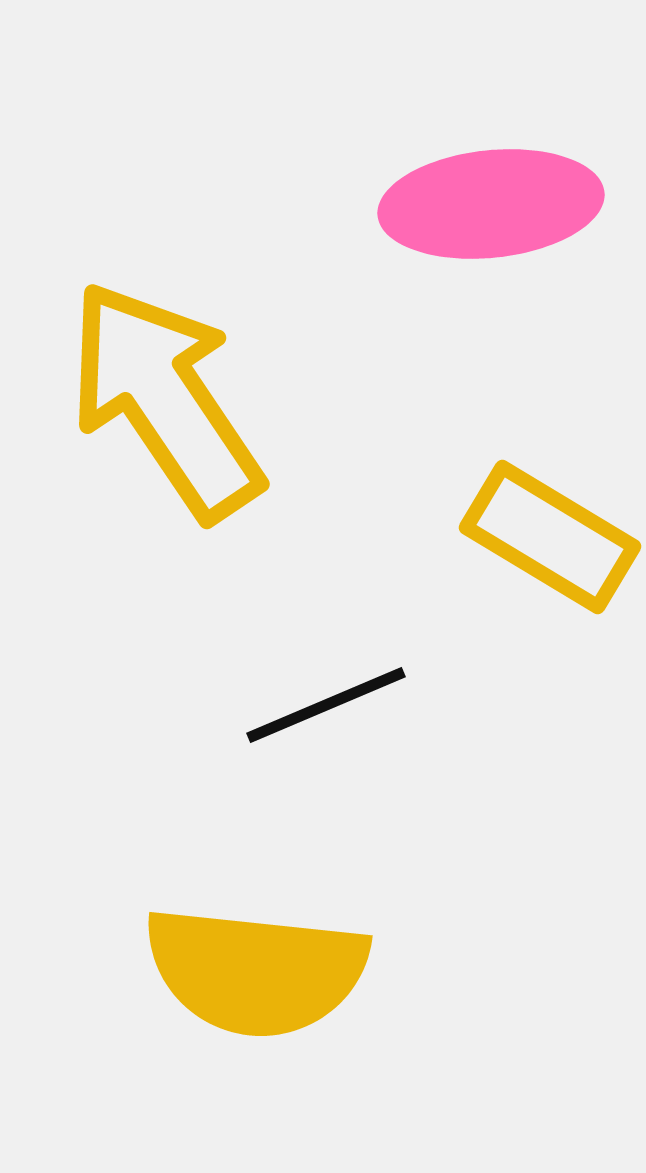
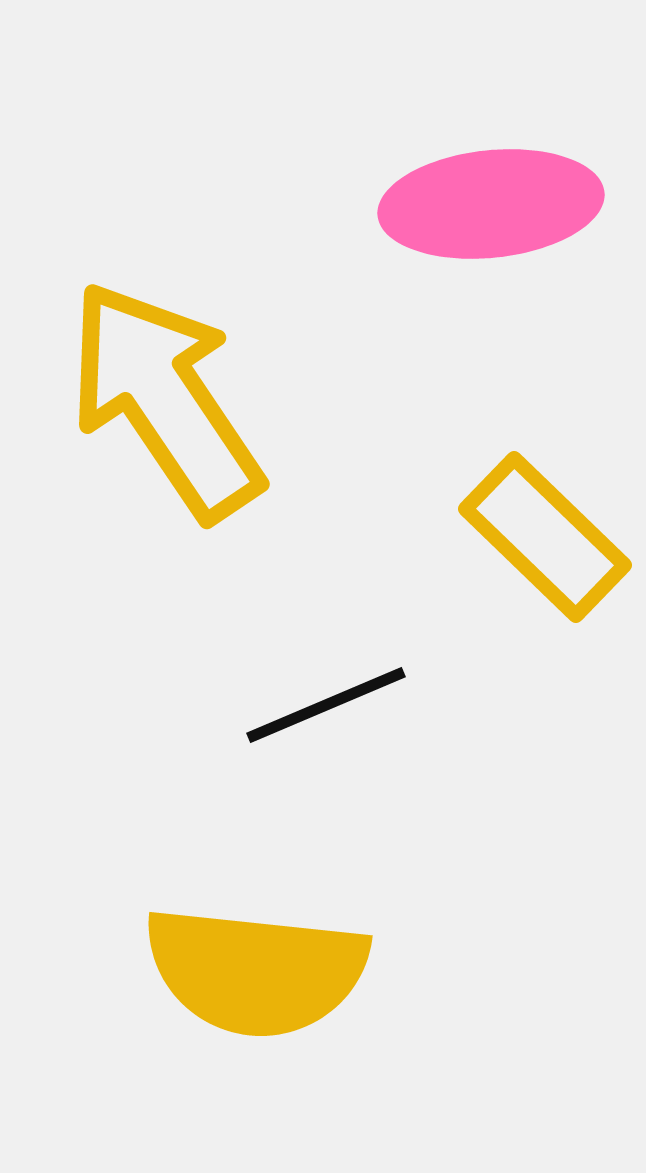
yellow rectangle: moved 5 px left; rotated 13 degrees clockwise
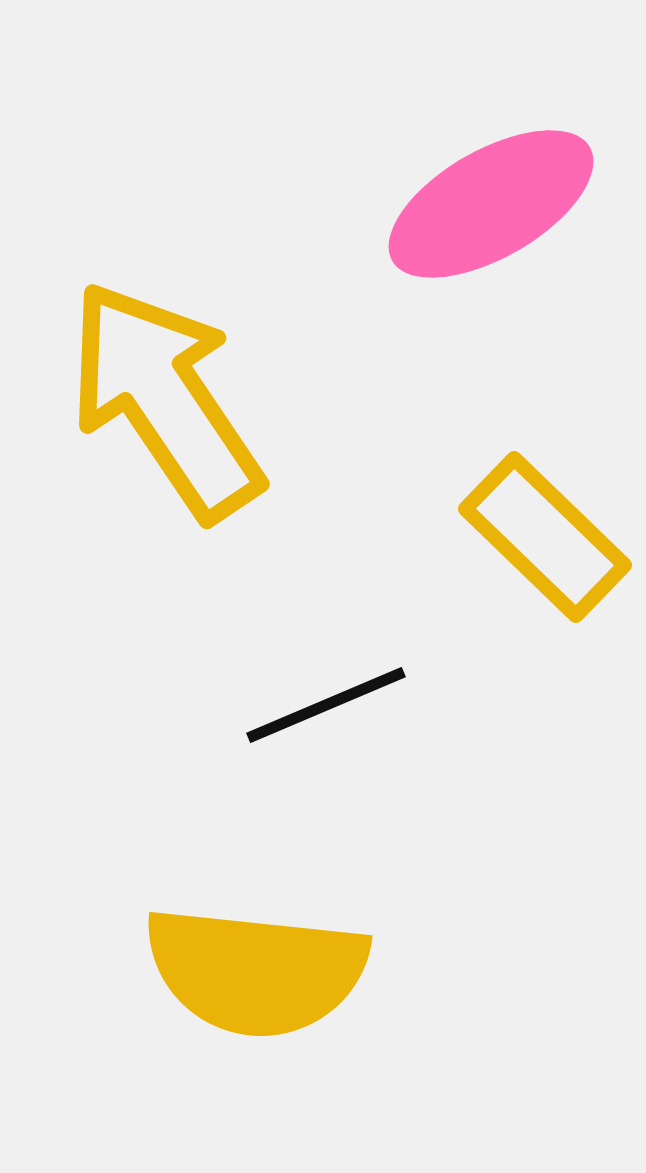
pink ellipse: rotated 24 degrees counterclockwise
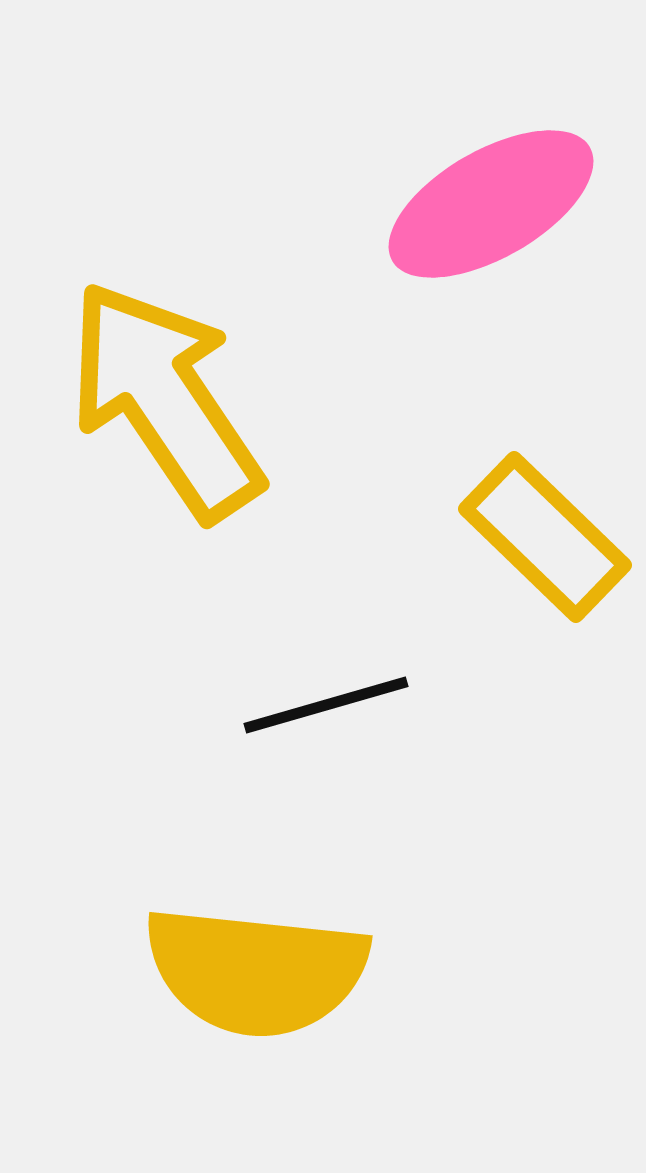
black line: rotated 7 degrees clockwise
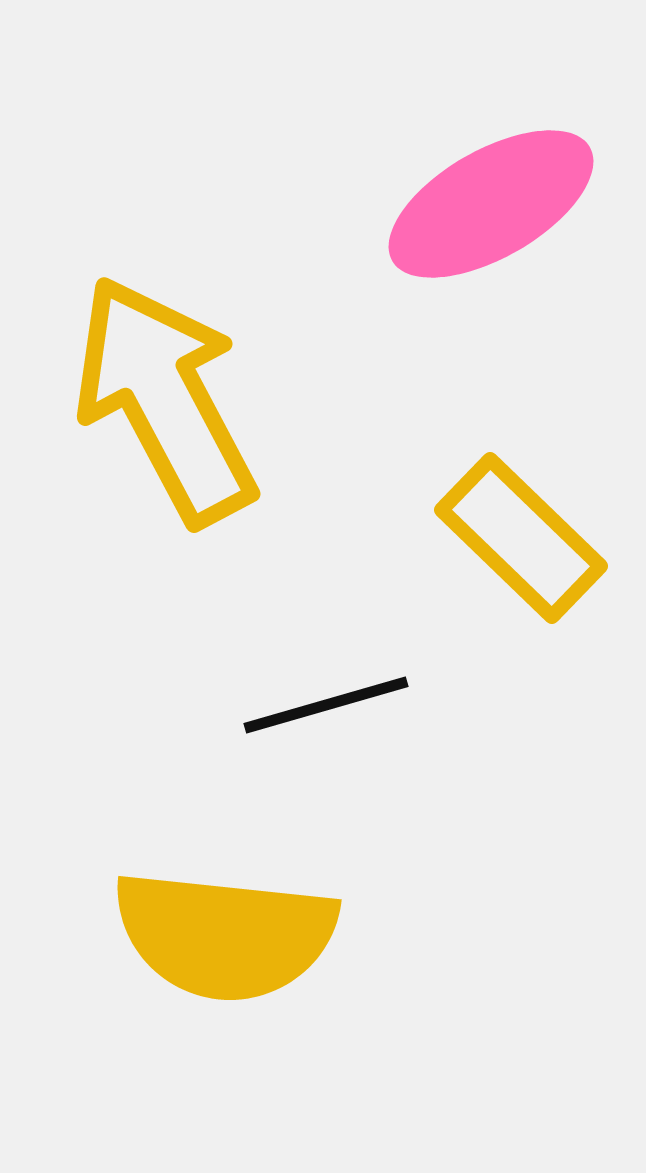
yellow arrow: rotated 6 degrees clockwise
yellow rectangle: moved 24 px left, 1 px down
yellow semicircle: moved 31 px left, 36 px up
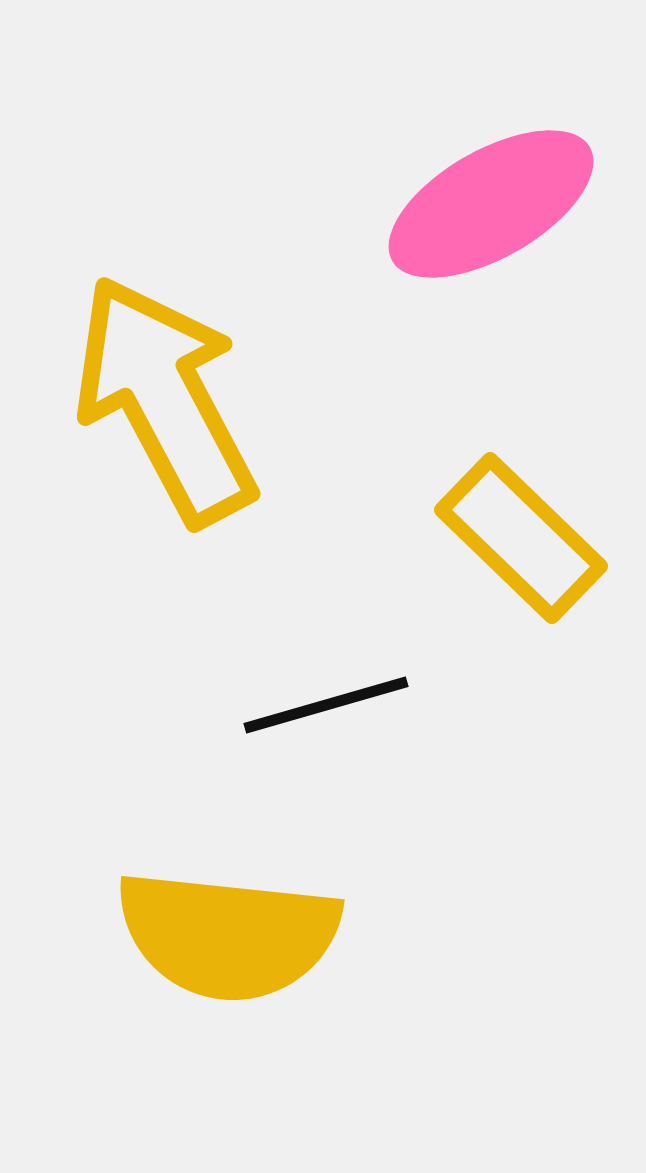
yellow semicircle: moved 3 px right
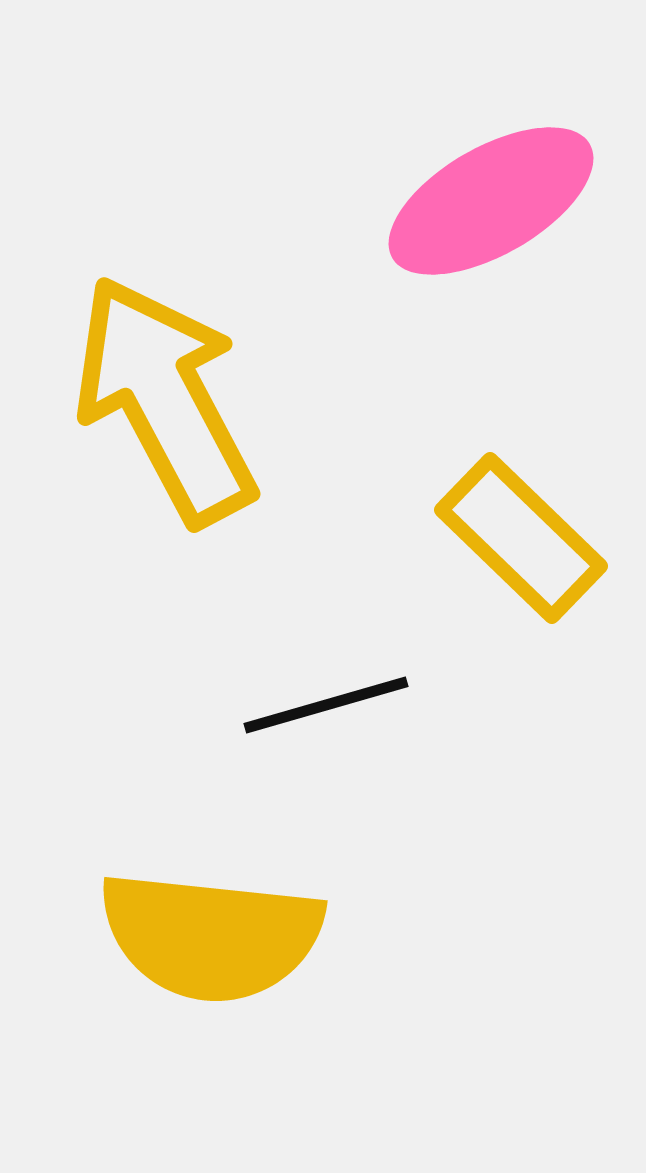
pink ellipse: moved 3 px up
yellow semicircle: moved 17 px left, 1 px down
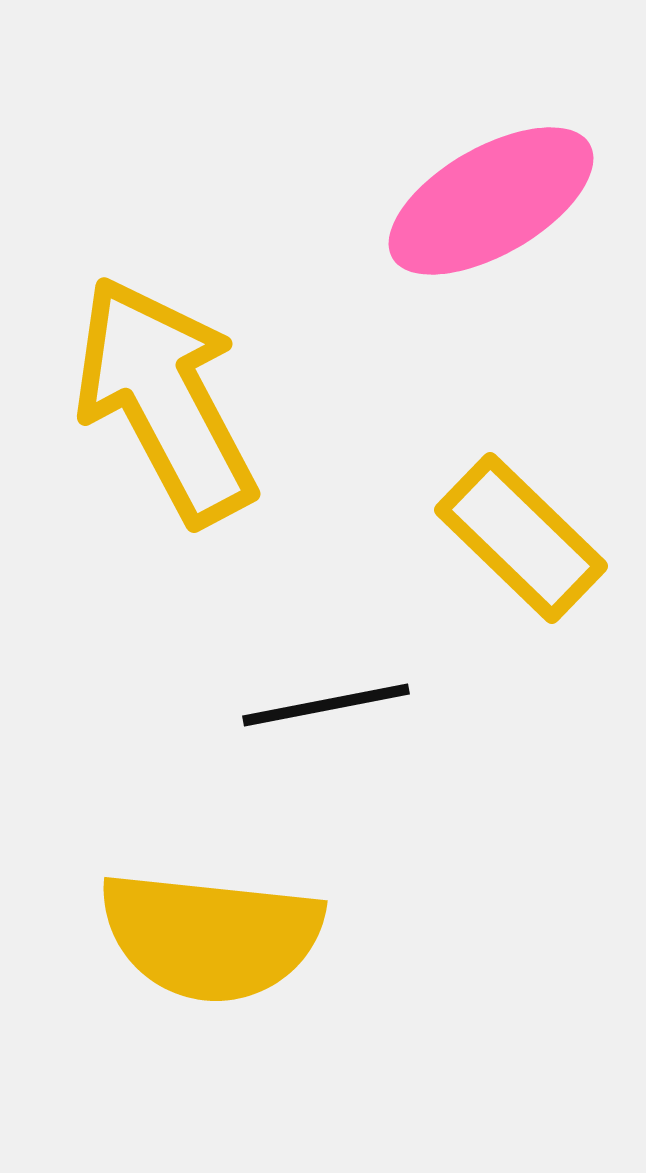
black line: rotated 5 degrees clockwise
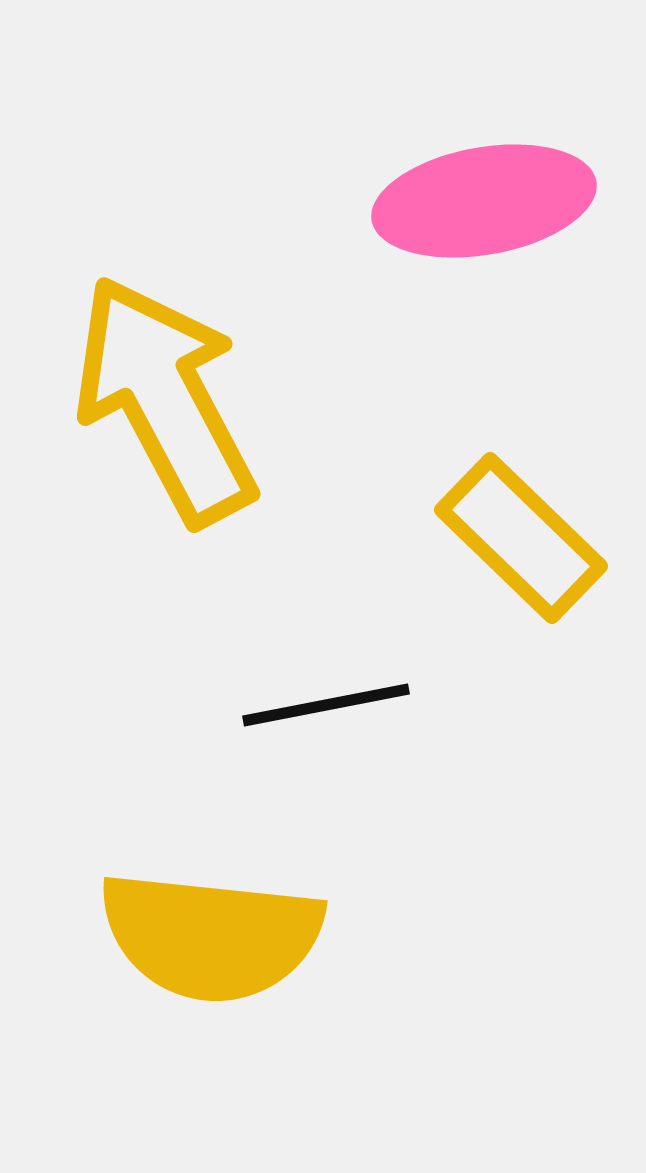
pink ellipse: moved 7 px left; rotated 20 degrees clockwise
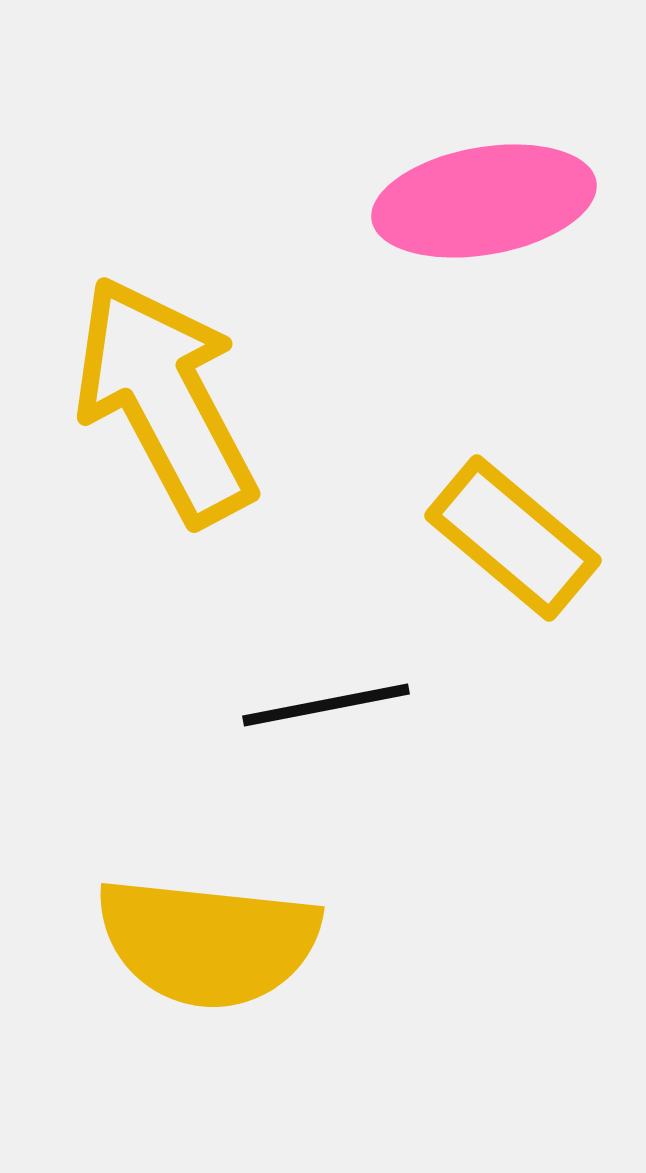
yellow rectangle: moved 8 px left; rotated 4 degrees counterclockwise
yellow semicircle: moved 3 px left, 6 px down
